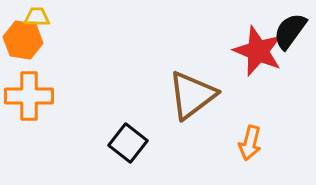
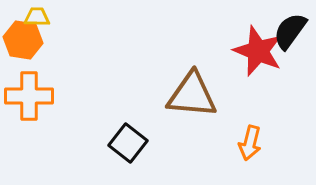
brown triangle: rotated 42 degrees clockwise
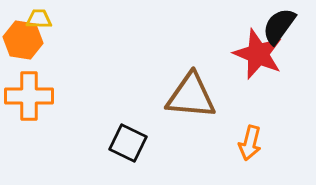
yellow trapezoid: moved 2 px right, 2 px down
black semicircle: moved 11 px left, 5 px up
red star: moved 3 px down
brown triangle: moved 1 px left, 1 px down
black square: rotated 12 degrees counterclockwise
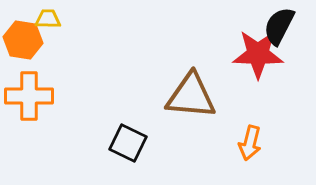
yellow trapezoid: moved 9 px right
black semicircle: rotated 9 degrees counterclockwise
red star: rotated 21 degrees counterclockwise
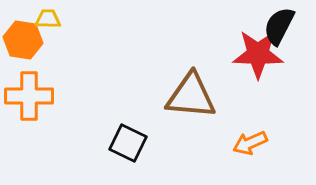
orange arrow: rotated 52 degrees clockwise
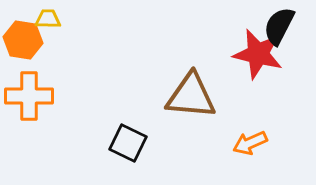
red star: rotated 12 degrees clockwise
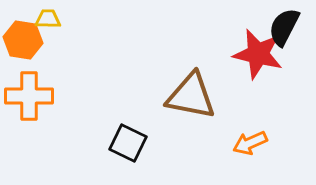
black semicircle: moved 5 px right, 1 px down
brown triangle: rotated 6 degrees clockwise
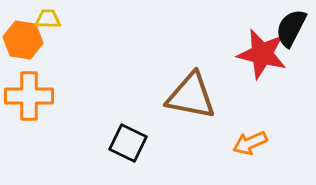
black semicircle: moved 7 px right, 1 px down
red star: moved 4 px right
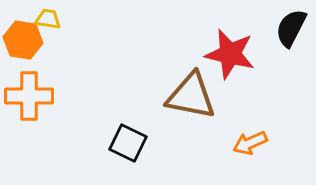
yellow trapezoid: rotated 8 degrees clockwise
red star: moved 32 px left
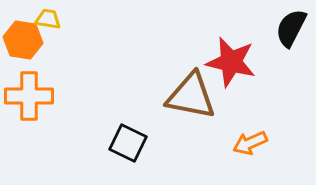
red star: moved 1 px right, 8 px down
